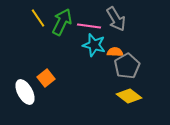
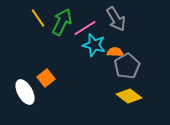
pink line: moved 4 px left, 2 px down; rotated 40 degrees counterclockwise
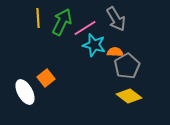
yellow line: rotated 30 degrees clockwise
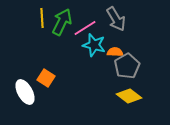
yellow line: moved 4 px right
orange square: rotated 18 degrees counterclockwise
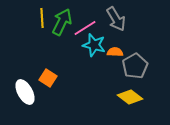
gray pentagon: moved 8 px right
orange square: moved 2 px right
yellow diamond: moved 1 px right, 1 px down
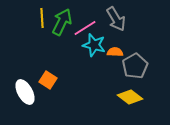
orange square: moved 2 px down
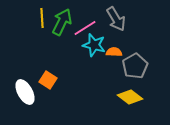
orange semicircle: moved 1 px left
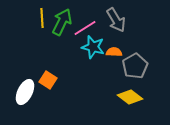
gray arrow: moved 1 px down
cyan star: moved 1 px left, 2 px down
white ellipse: rotated 55 degrees clockwise
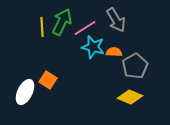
yellow line: moved 9 px down
yellow diamond: rotated 15 degrees counterclockwise
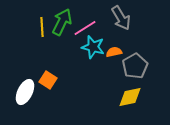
gray arrow: moved 5 px right, 2 px up
orange semicircle: rotated 14 degrees counterclockwise
yellow diamond: rotated 35 degrees counterclockwise
